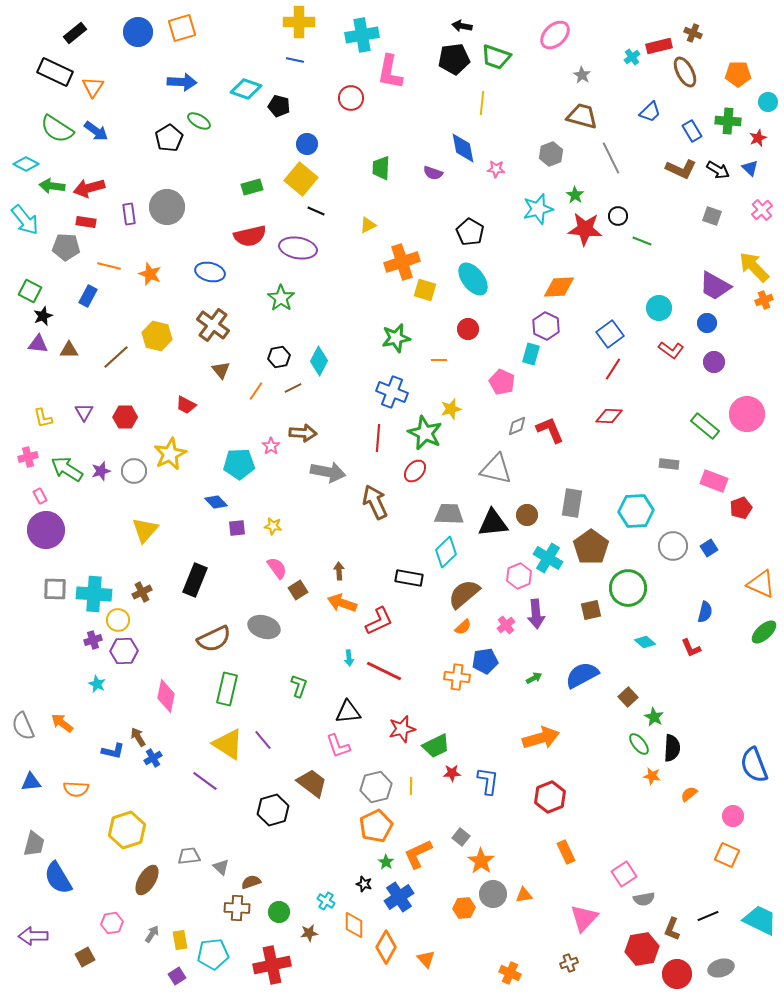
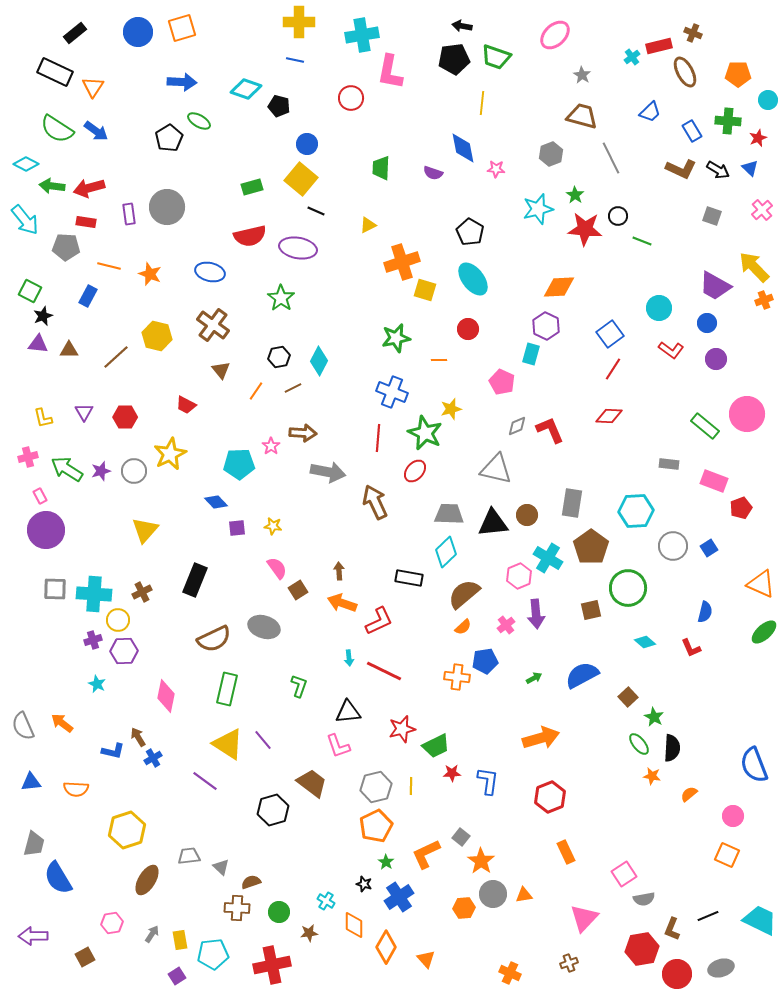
cyan circle at (768, 102): moved 2 px up
purple circle at (714, 362): moved 2 px right, 3 px up
orange L-shape at (418, 854): moved 8 px right
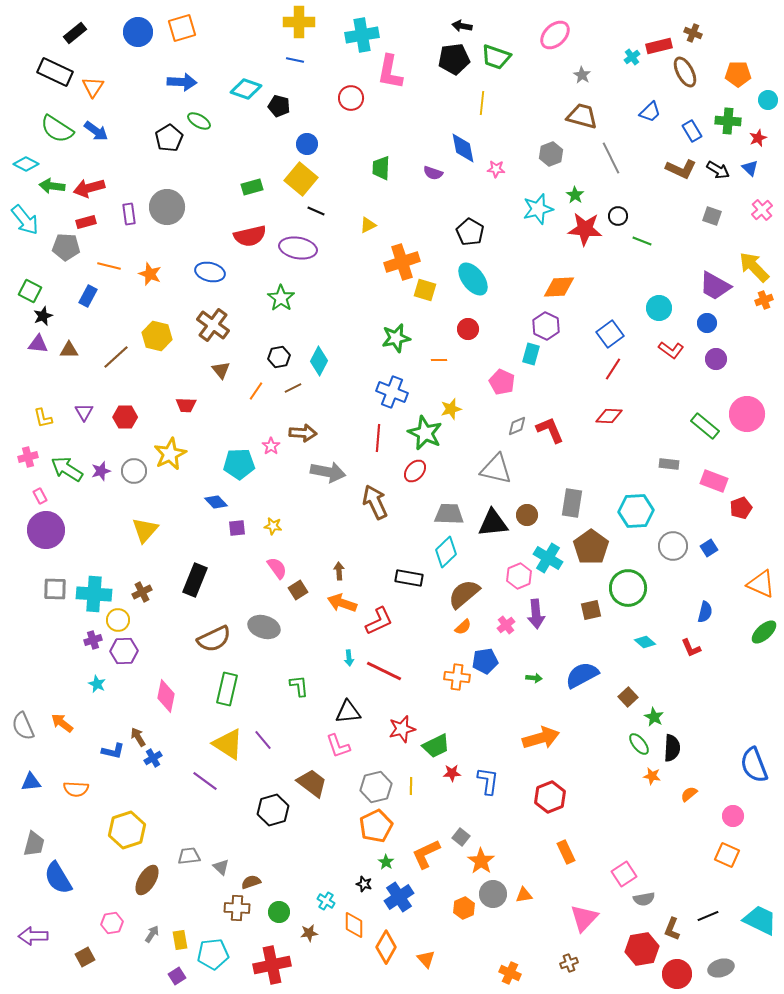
red rectangle at (86, 222): rotated 24 degrees counterclockwise
red trapezoid at (186, 405): rotated 25 degrees counterclockwise
green arrow at (534, 678): rotated 35 degrees clockwise
green L-shape at (299, 686): rotated 25 degrees counterclockwise
orange hexagon at (464, 908): rotated 20 degrees counterclockwise
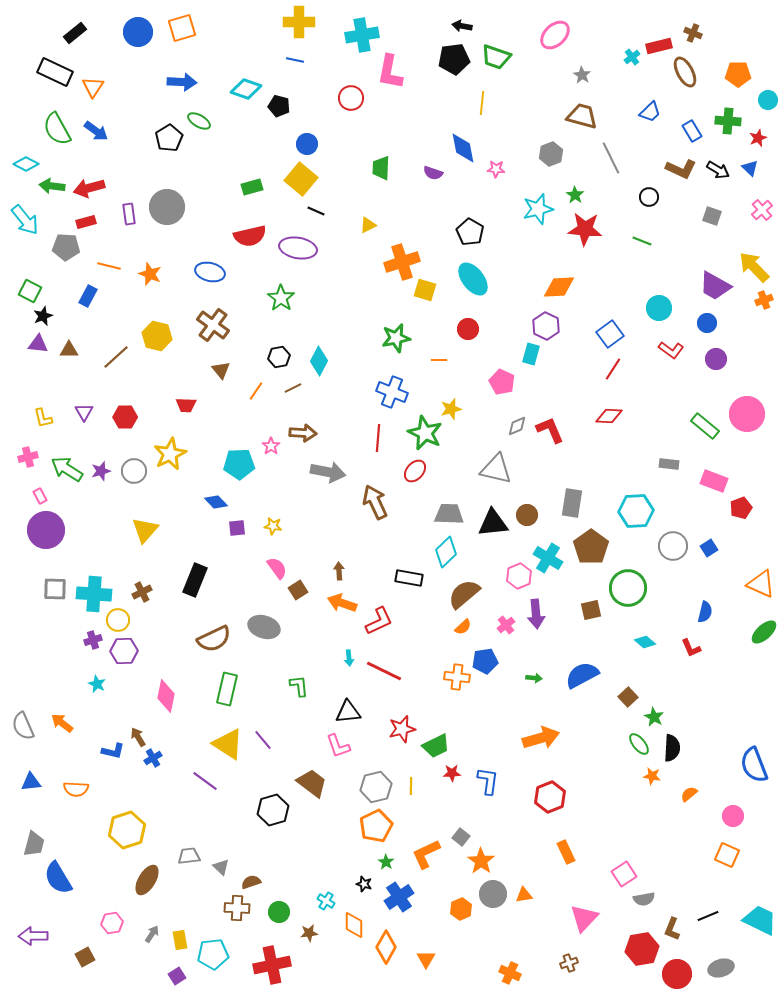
green semicircle at (57, 129): rotated 28 degrees clockwise
black circle at (618, 216): moved 31 px right, 19 px up
orange hexagon at (464, 908): moved 3 px left, 1 px down
orange triangle at (426, 959): rotated 12 degrees clockwise
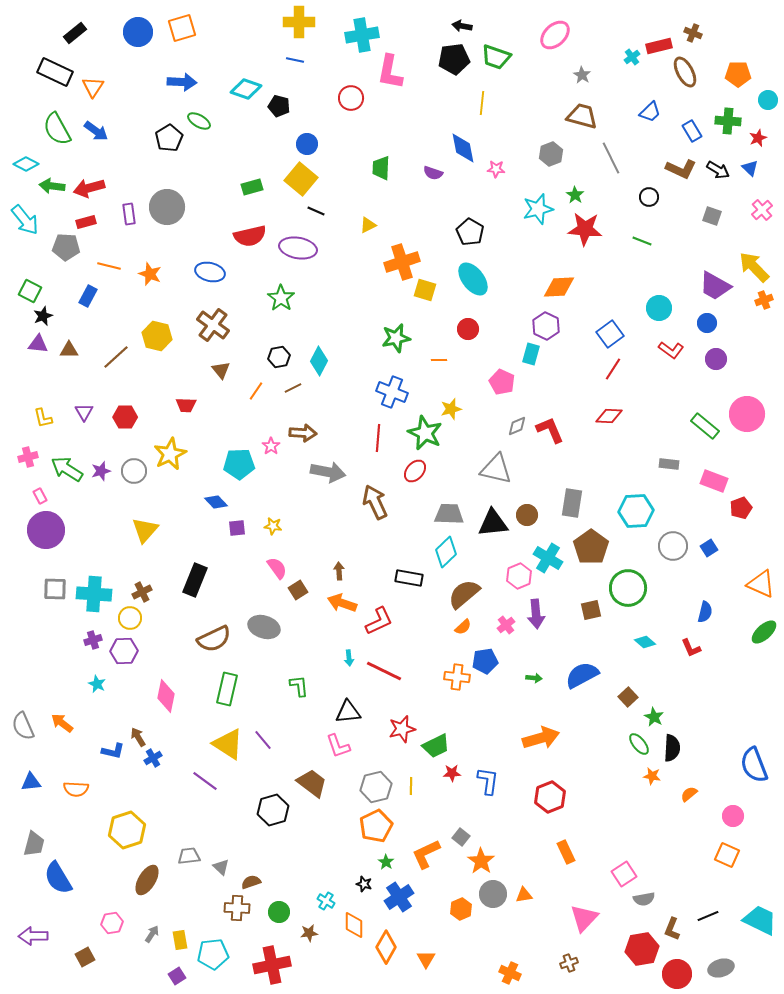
yellow circle at (118, 620): moved 12 px right, 2 px up
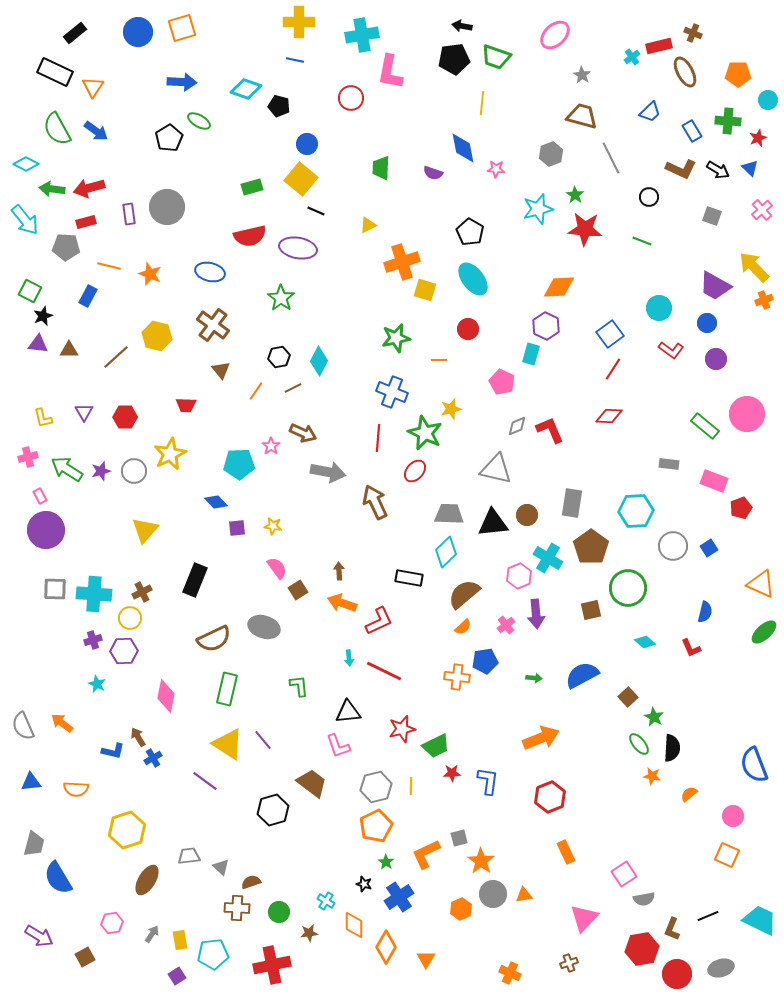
green arrow at (52, 186): moved 3 px down
brown arrow at (303, 433): rotated 20 degrees clockwise
orange arrow at (541, 738): rotated 6 degrees counterclockwise
gray square at (461, 837): moved 2 px left, 1 px down; rotated 36 degrees clockwise
purple arrow at (33, 936): moved 6 px right; rotated 148 degrees counterclockwise
